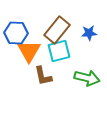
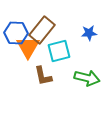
brown rectangle: moved 15 px left
orange triangle: moved 1 px left, 4 px up
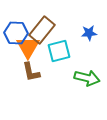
brown L-shape: moved 12 px left, 4 px up
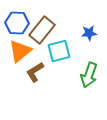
blue hexagon: moved 1 px right, 10 px up
orange triangle: moved 8 px left, 4 px down; rotated 20 degrees clockwise
brown L-shape: moved 4 px right; rotated 70 degrees clockwise
green arrow: moved 2 px right, 3 px up; rotated 95 degrees clockwise
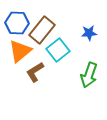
cyan square: moved 1 px left, 1 px up; rotated 25 degrees counterclockwise
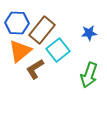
brown L-shape: moved 3 px up
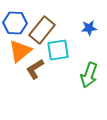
blue hexagon: moved 2 px left
blue star: moved 5 px up
cyan square: rotated 30 degrees clockwise
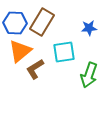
brown rectangle: moved 8 px up; rotated 8 degrees counterclockwise
cyan square: moved 6 px right, 2 px down
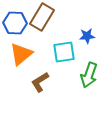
brown rectangle: moved 5 px up
blue star: moved 2 px left, 8 px down
orange triangle: moved 1 px right, 3 px down
brown L-shape: moved 5 px right, 13 px down
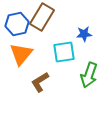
blue hexagon: moved 2 px right, 1 px down; rotated 15 degrees counterclockwise
blue star: moved 3 px left, 2 px up
orange triangle: rotated 10 degrees counterclockwise
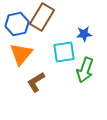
green arrow: moved 4 px left, 5 px up
brown L-shape: moved 4 px left
